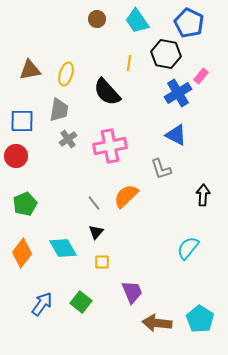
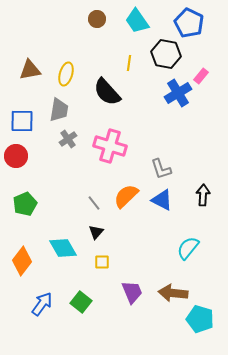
blue triangle: moved 14 px left, 65 px down
pink cross: rotated 28 degrees clockwise
orange diamond: moved 8 px down
cyan pentagon: rotated 16 degrees counterclockwise
brown arrow: moved 16 px right, 30 px up
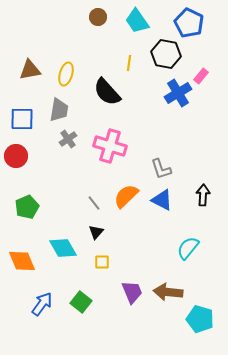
brown circle: moved 1 px right, 2 px up
blue square: moved 2 px up
green pentagon: moved 2 px right, 3 px down
orange diamond: rotated 60 degrees counterclockwise
brown arrow: moved 5 px left, 1 px up
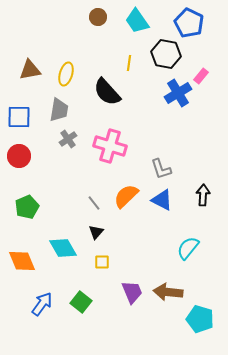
blue square: moved 3 px left, 2 px up
red circle: moved 3 px right
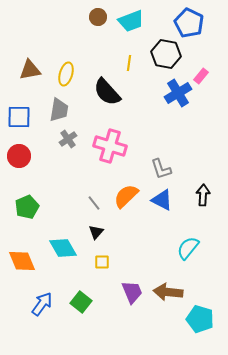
cyan trapezoid: moved 6 px left; rotated 76 degrees counterclockwise
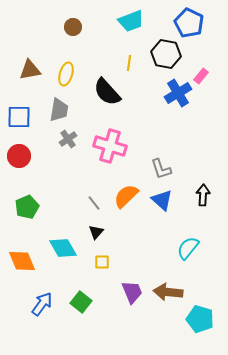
brown circle: moved 25 px left, 10 px down
blue triangle: rotated 15 degrees clockwise
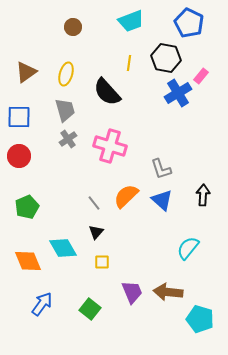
black hexagon: moved 4 px down
brown triangle: moved 4 px left, 2 px down; rotated 25 degrees counterclockwise
gray trapezoid: moved 6 px right; rotated 25 degrees counterclockwise
orange diamond: moved 6 px right
green square: moved 9 px right, 7 px down
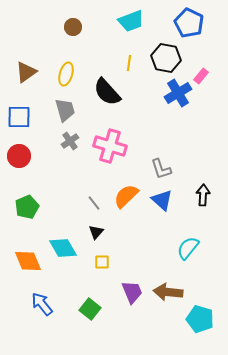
gray cross: moved 2 px right, 2 px down
blue arrow: rotated 75 degrees counterclockwise
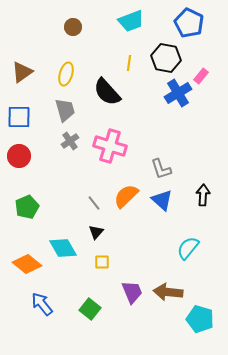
brown triangle: moved 4 px left
orange diamond: moved 1 px left, 3 px down; rotated 28 degrees counterclockwise
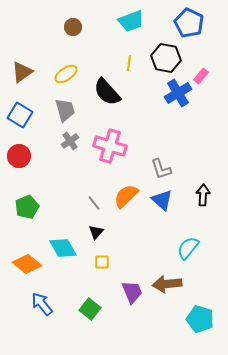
yellow ellipse: rotated 40 degrees clockwise
blue square: moved 1 px right, 2 px up; rotated 30 degrees clockwise
brown arrow: moved 1 px left, 8 px up; rotated 12 degrees counterclockwise
